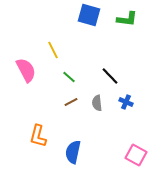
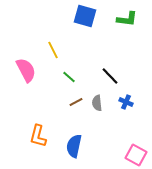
blue square: moved 4 px left, 1 px down
brown line: moved 5 px right
blue semicircle: moved 1 px right, 6 px up
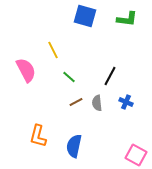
black line: rotated 72 degrees clockwise
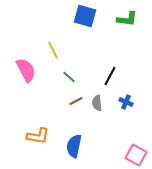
brown line: moved 1 px up
orange L-shape: rotated 95 degrees counterclockwise
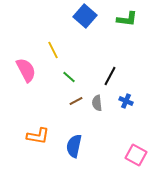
blue square: rotated 25 degrees clockwise
blue cross: moved 1 px up
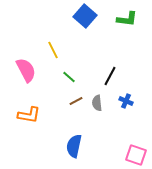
orange L-shape: moved 9 px left, 21 px up
pink square: rotated 10 degrees counterclockwise
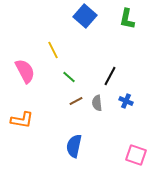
green L-shape: rotated 95 degrees clockwise
pink semicircle: moved 1 px left, 1 px down
orange L-shape: moved 7 px left, 5 px down
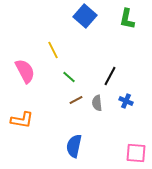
brown line: moved 1 px up
pink square: moved 2 px up; rotated 15 degrees counterclockwise
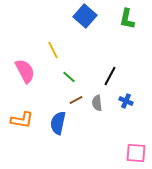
blue semicircle: moved 16 px left, 23 px up
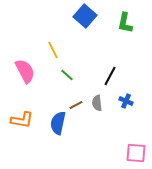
green L-shape: moved 2 px left, 4 px down
green line: moved 2 px left, 2 px up
brown line: moved 5 px down
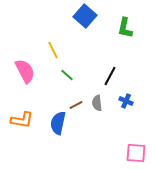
green L-shape: moved 5 px down
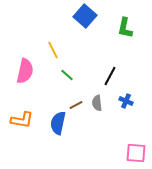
pink semicircle: rotated 40 degrees clockwise
